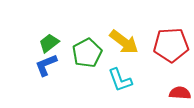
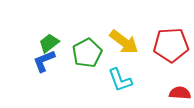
blue L-shape: moved 2 px left, 4 px up
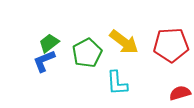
cyan L-shape: moved 3 px left, 3 px down; rotated 16 degrees clockwise
red semicircle: rotated 20 degrees counterclockwise
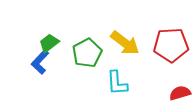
yellow arrow: moved 1 px right, 1 px down
blue L-shape: moved 4 px left, 1 px down; rotated 25 degrees counterclockwise
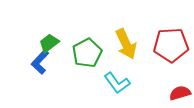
yellow arrow: moved 1 px right, 1 px down; rotated 28 degrees clockwise
cyan L-shape: rotated 32 degrees counterclockwise
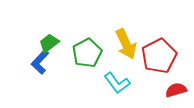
red pentagon: moved 12 px left, 11 px down; rotated 24 degrees counterclockwise
red semicircle: moved 4 px left, 3 px up
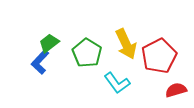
green pentagon: rotated 12 degrees counterclockwise
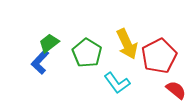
yellow arrow: moved 1 px right
red semicircle: rotated 55 degrees clockwise
